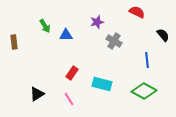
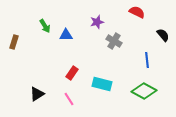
brown rectangle: rotated 24 degrees clockwise
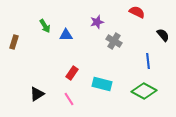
blue line: moved 1 px right, 1 px down
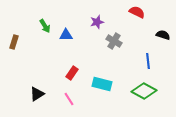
black semicircle: rotated 32 degrees counterclockwise
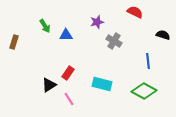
red semicircle: moved 2 px left
red rectangle: moved 4 px left
black triangle: moved 12 px right, 9 px up
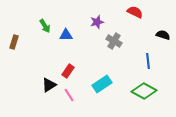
red rectangle: moved 2 px up
cyan rectangle: rotated 48 degrees counterclockwise
pink line: moved 4 px up
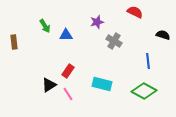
brown rectangle: rotated 24 degrees counterclockwise
cyan rectangle: rotated 48 degrees clockwise
pink line: moved 1 px left, 1 px up
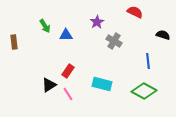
purple star: rotated 16 degrees counterclockwise
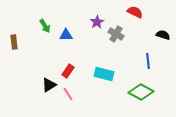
gray cross: moved 2 px right, 7 px up
cyan rectangle: moved 2 px right, 10 px up
green diamond: moved 3 px left, 1 px down
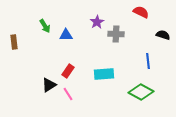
red semicircle: moved 6 px right
gray cross: rotated 28 degrees counterclockwise
cyan rectangle: rotated 18 degrees counterclockwise
